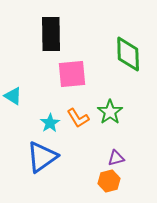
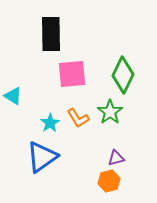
green diamond: moved 5 px left, 21 px down; rotated 27 degrees clockwise
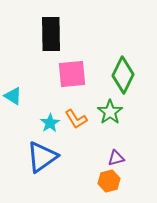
orange L-shape: moved 2 px left, 1 px down
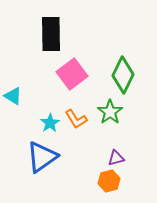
pink square: rotated 32 degrees counterclockwise
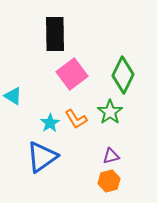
black rectangle: moved 4 px right
purple triangle: moved 5 px left, 2 px up
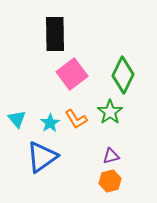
cyan triangle: moved 4 px right, 23 px down; rotated 18 degrees clockwise
orange hexagon: moved 1 px right
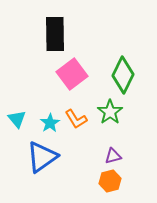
purple triangle: moved 2 px right
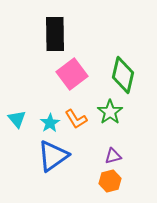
green diamond: rotated 12 degrees counterclockwise
blue triangle: moved 11 px right, 1 px up
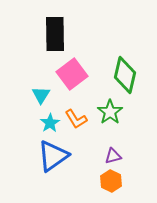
green diamond: moved 2 px right
cyan triangle: moved 24 px right, 24 px up; rotated 12 degrees clockwise
orange hexagon: moved 1 px right; rotated 20 degrees counterclockwise
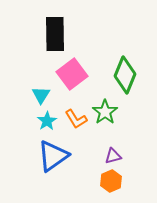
green diamond: rotated 9 degrees clockwise
green star: moved 5 px left
cyan star: moved 3 px left, 2 px up
orange hexagon: rotated 10 degrees clockwise
